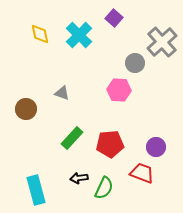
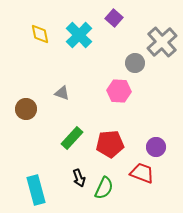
pink hexagon: moved 1 px down
black arrow: rotated 102 degrees counterclockwise
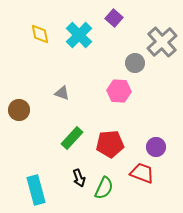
brown circle: moved 7 px left, 1 px down
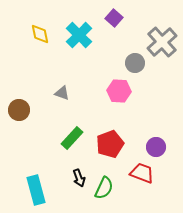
red pentagon: rotated 16 degrees counterclockwise
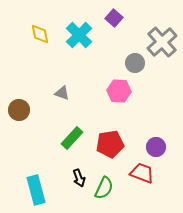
red pentagon: rotated 12 degrees clockwise
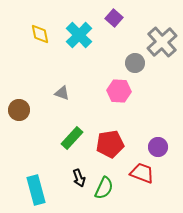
purple circle: moved 2 px right
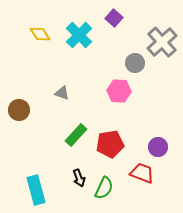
yellow diamond: rotated 20 degrees counterclockwise
green rectangle: moved 4 px right, 3 px up
